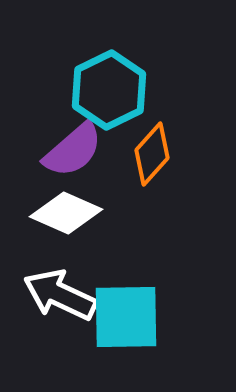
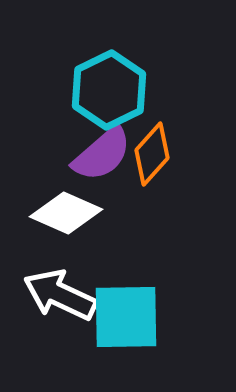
purple semicircle: moved 29 px right, 4 px down
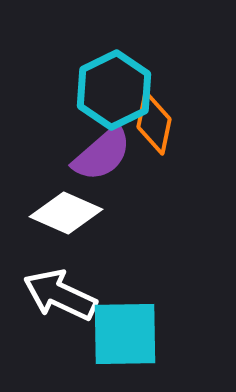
cyan hexagon: moved 5 px right
orange diamond: moved 2 px right, 31 px up; rotated 30 degrees counterclockwise
cyan square: moved 1 px left, 17 px down
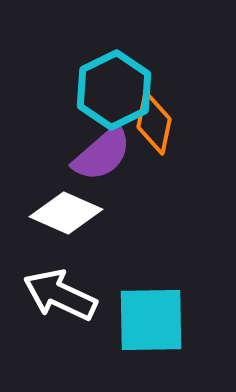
cyan square: moved 26 px right, 14 px up
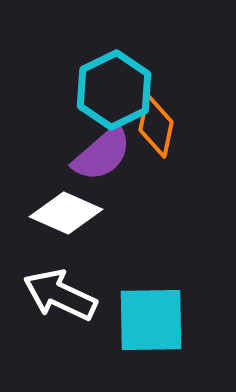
orange diamond: moved 2 px right, 3 px down
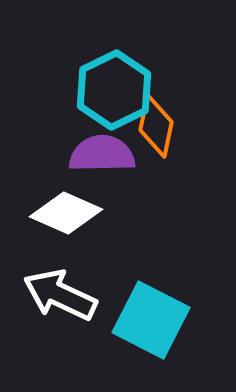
purple semicircle: rotated 140 degrees counterclockwise
cyan square: rotated 28 degrees clockwise
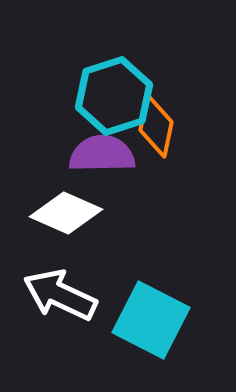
cyan hexagon: moved 6 px down; rotated 8 degrees clockwise
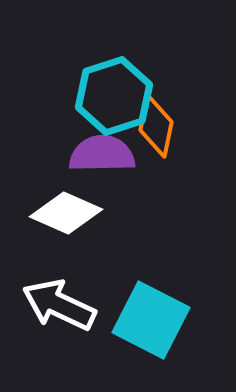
white arrow: moved 1 px left, 10 px down
